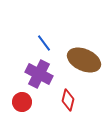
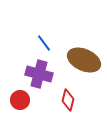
purple cross: rotated 12 degrees counterclockwise
red circle: moved 2 px left, 2 px up
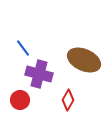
blue line: moved 21 px left, 5 px down
red diamond: rotated 15 degrees clockwise
